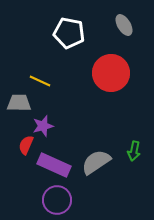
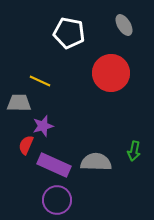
gray semicircle: rotated 36 degrees clockwise
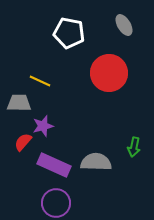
red circle: moved 2 px left
red semicircle: moved 3 px left, 3 px up; rotated 18 degrees clockwise
green arrow: moved 4 px up
purple circle: moved 1 px left, 3 px down
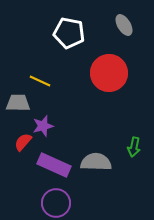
gray trapezoid: moved 1 px left
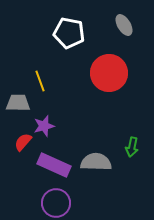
yellow line: rotated 45 degrees clockwise
purple star: moved 1 px right
green arrow: moved 2 px left
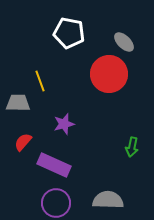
gray ellipse: moved 17 px down; rotated 15 degrees counterclockwise
red circle: moved 1 px down
purple star: moved 20 px right, 2 px up
gray semicircle: moved 12 px right, 38 px down
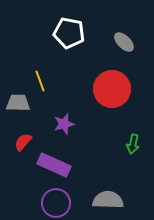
red circle: moved 3 px right, 15 px down
green arrow: moved 1 px right, 3 px up
